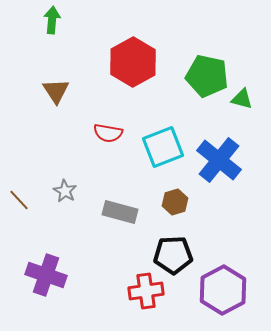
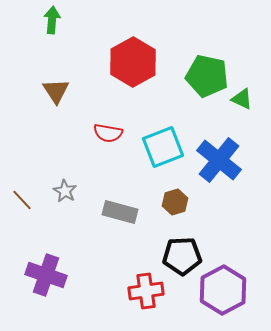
green triangle: rotated 10 degrees clockwise
brown line: moved 3 px right
black pentagon: moved 9 px right, 1 px down
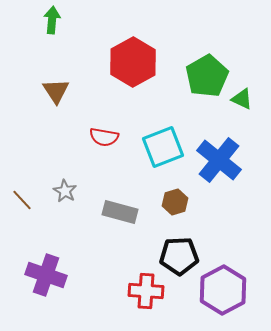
green pentagon: rotated 30 degrees clockwise
red semicircle: moved 4 px left, 4 px down
black pentagon: moved 3 px left
red cross: rotated 12 degrees clockwise
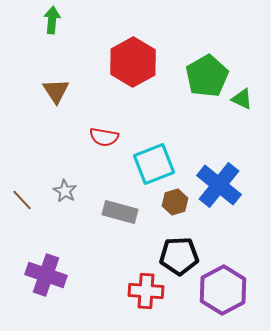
cyan square: moved 9 px left, 17 px down
blue cross: moved 25 px down
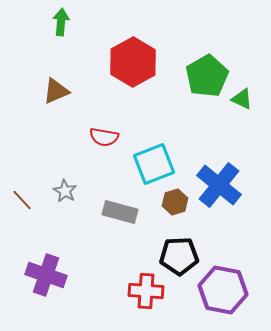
green arrow: moved 9 px right, 2 px down
brown triangle: rotated 40 degrees clockwise
purple hexagon: rotated 21 degrees counterclockwise
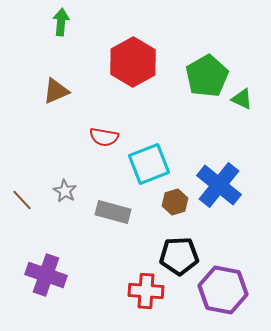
cyan square: moved 5 px left
gray rectangle: moved 7 px left
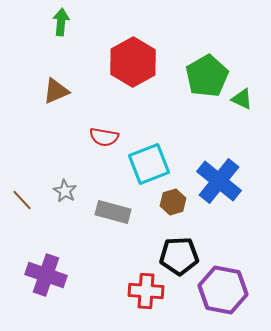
blue cross: moved 4 px up
brown hexagon: moved 2 px left
